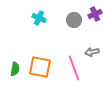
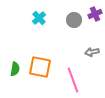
cyan cross: rotated 24 degrees clockwise
pink line: moved 1 px left, 12 px down
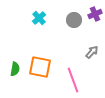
gray arrow: rotated 144 degrees clockwise
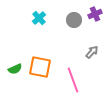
green semicircle: rotated 56 degrees clockwise
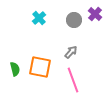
purple cross: rotated 24 degrees counterclockwise
gray arrow: moved 21 px left
green semicircle: rotated 80 degrees counterclockwise
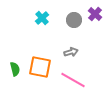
cyan cross: moved 3 px right
gray arrow: rotated 32 degrees clockwise
pink line: rotated 40 degrees counterclockwise
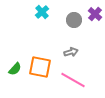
cyan cross: moved 6 px up
green semicircle: rotated 56 degrees clockwise
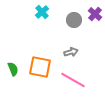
green semicircle: moved 2 px left; rotated 64 degrees counterclockwise
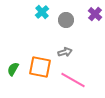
gray circle: moved 8 px left
gray arrow: moved 6 px left
green semicircle: rotated 128 degrees counterclockwise
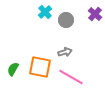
cyan cross: moved 3 px right
pink line: moved 2 px left, 3 px up
